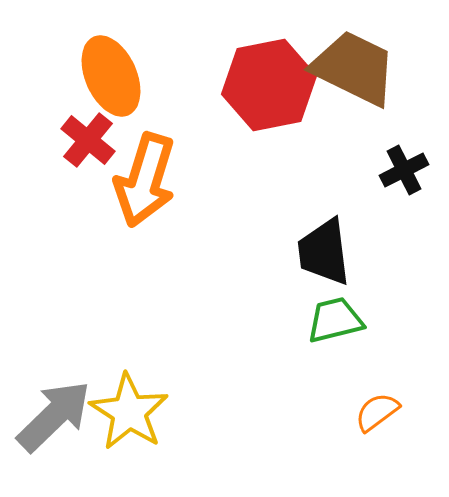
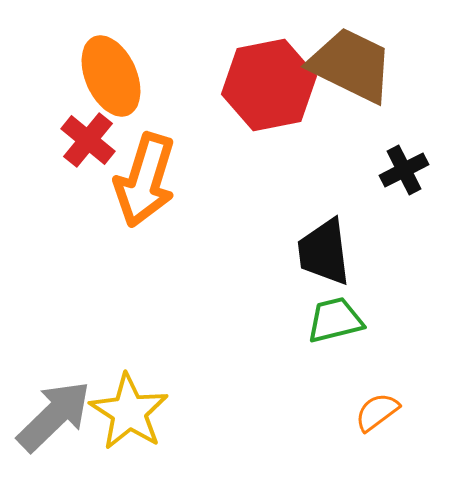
brown trapezoid: moved 3 px left, 3 px up
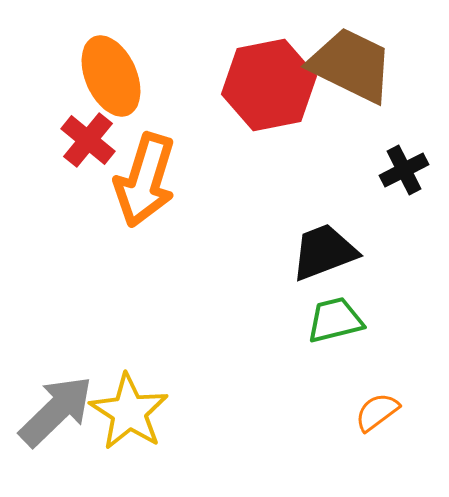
black trapezoid: rotated 76 degrees clockwise
gray arrow: moved 2 px right, 5 px up
